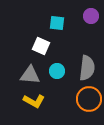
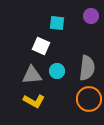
gray triangle: moved 2 px right; rotated 10 degrees counterclockwise
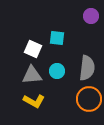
cyan square: moved 15 px down
white square: moved 8 px left, 3 px down
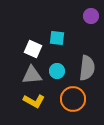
orange circle: moved 16 px left
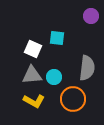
cyan circle: moved 3 px left, 6 px down
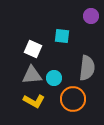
cyan square: moved 5 px right, 2 px up
cyan circle: moved 1 px down
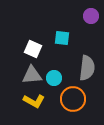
cyan square: moved 2 px down
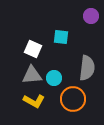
cyan square: moved 1 px left, 1 px up
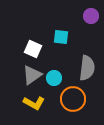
gray triangle: rotated 30 degrees counterclockwise
yellow L-shape: moved 2 px down
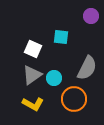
gray semicircle: rotated 20 degrees clockwise
orange circle: moved 1 px right
yellow L-shape: moved 1 px left, 1 px down
